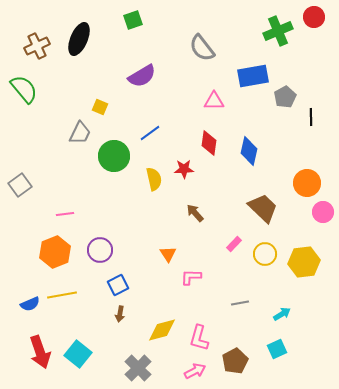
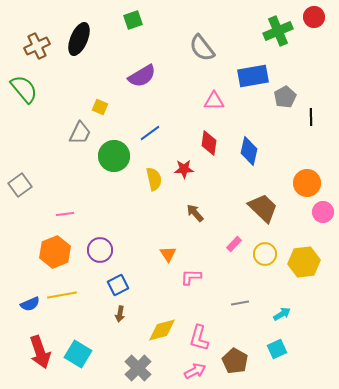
cyan square at (78, 354): rotated 8 degrees counterclockwise
brown pentagon at (235, 361): rotated 15 degrees counterclockwise
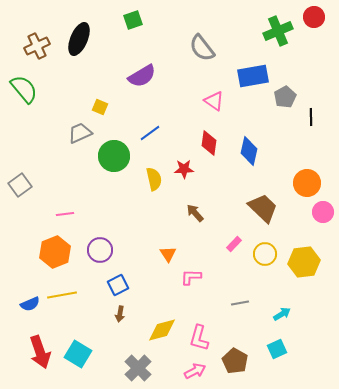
pink triangle at (214, 101): rotated 35 degrees clockwise
gray trapezoid at (80, 133): rotated 140 degrees counterclockwise
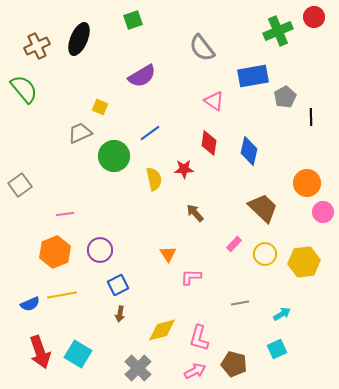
brown pentagon at (235, 361): moved 1 px left, 3 px down; rotated 15 degrees counterclockwise
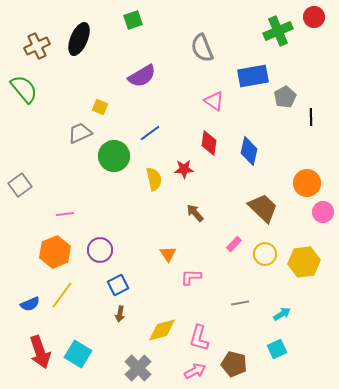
gray semicircle at (202, 48): rotated 16 degrees clockwise
yellow line at (62, 295): rotated 44 degrees counterclockwise
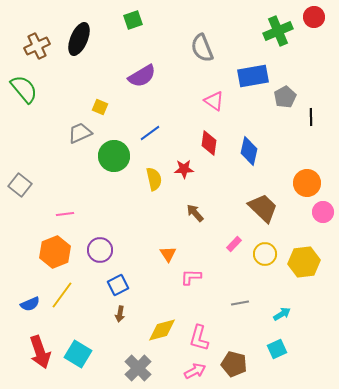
gray square at (20, 185): rotated 15 degrees counterclockwise
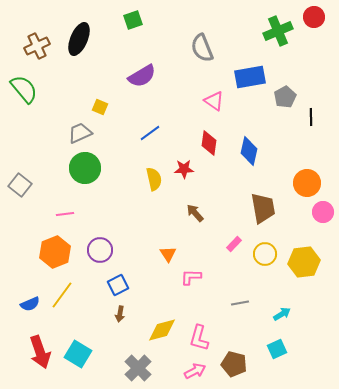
blue rectangle at (253, 76): moved 3 px left, 1 px down
green circle at (114, 156): moved 29 px left, 12 px down
brown trapezoid at (263, 208): rotated 36 degrees clockwise
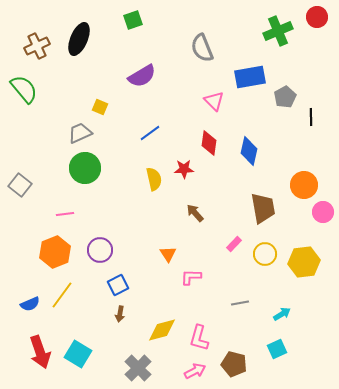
red circle at (314, 17): moved 3 px right
pink triangle at (214, 101): rotated 10 degrees clockwise
orange circle at (307, 183): moved 3 px left, 2 px down
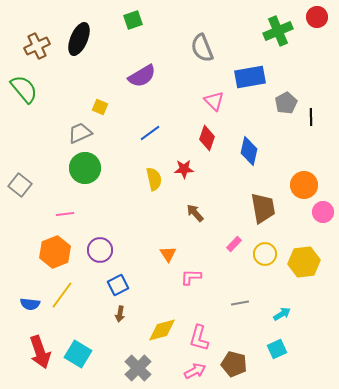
gray pentagon at (285, 97): moved 1 px right, 6 px down
red diamond at (209, 143): moved 2 px left, 5 px up; rotated 10 degrees clockwise
blue semicircle at (30, 304): rotated 30 degrees clockwise
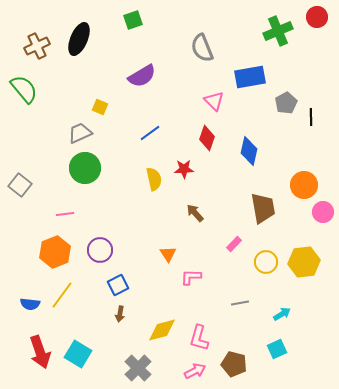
yellow circle at (265, 254): moved 1 px right, 8 px down
